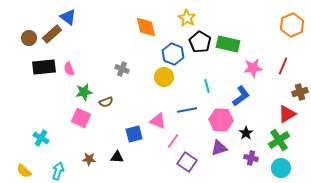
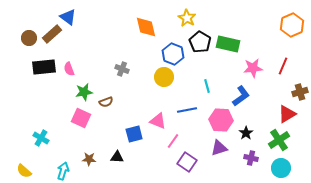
cyan arrow: moved 5 px right
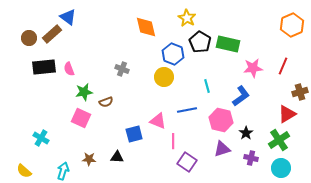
pink hexagon: rotated 10 degrees clockwise
pink line: rotated 35 degrees counterclockwise
purple triangle: moved 3 px right, 1 px down
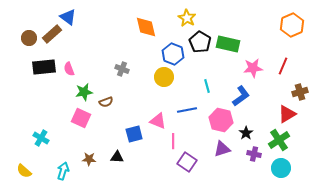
purple cross: moved 3 px right, 4 px up
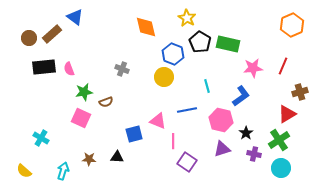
blue triangle: moved 7 px right
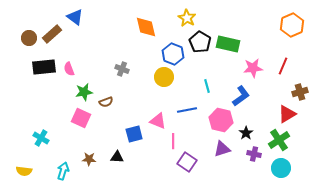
yellow semicircle: rotated 35 degrees counterclockwise
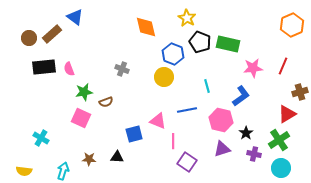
black pentagon: rotated 10 degrees counterclockwise
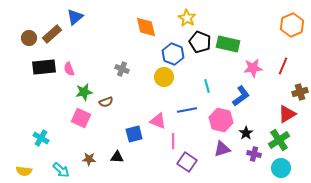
blue triangle: rotated 42 degrees clockwise
cyan arrow: moved 2 px left, 1 px up; rotated 114 degrees clockwise
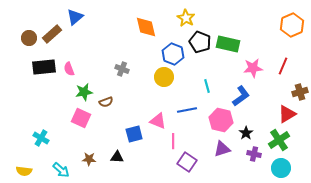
yellow star: moved 1 px left
